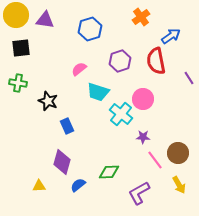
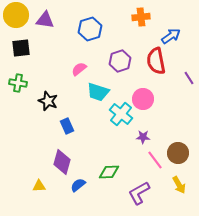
orange cross: rotated 30 degrees clockwise
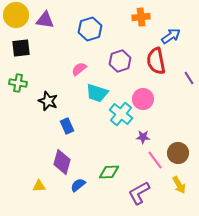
cyan trapezoid: moved 1 px left, 1 px down
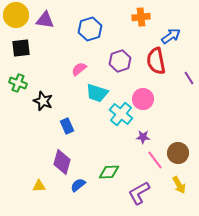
green cross: rotated 12 degrees clockwise
black star: moved 5 px left
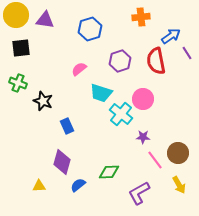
purple line: moved 2 px left, 25 px up
cyan trapezoid: moved 4 px right
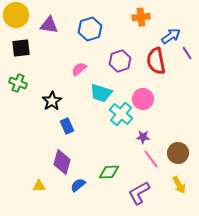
purple triangle: moved 4 px right, 5 px down
black star: moved 9 px right; rotated 18 degrees clockwise
pink line: moved 4 px left, 1 px up
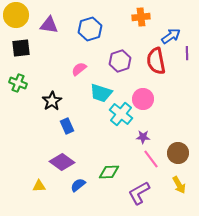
purple line: rotated 32 degrees clockwise
purple diamond: rotated 70 degrees counterclockwise
